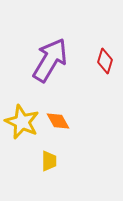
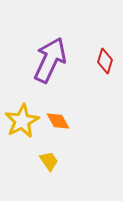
purple arrow: rotated 6 degrees counterclockwise
yellow star: moved 1 px up; rotated 20 degrees clockwise
yellow trapezoid: rotated 35 degrees counterclockwise
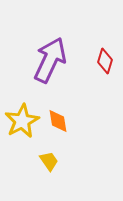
orange diamond: rotated 20 degrees clockwise
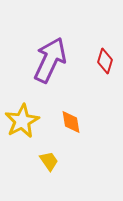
orange diamond: moved 13 px right, 1 px down
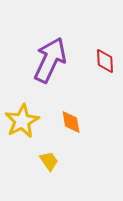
red diamond: rotated 20 degrees counterclockwise
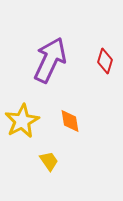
red diamond: rotated 20 degrees clockwise
orange diamond: moved 1 px left, 1 px up
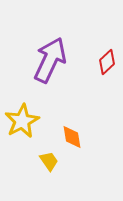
red diamond: moved 2 px right, 1 px down; rotated 30 degrees clockwise
orange diamond: moved 2 px right, 16 px down
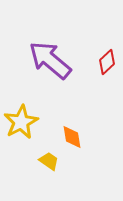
purple arrow: rotated 75 degrees counterclockwise
yellow star: moved 1 px left, 1 px down
yellow trapezoid: rotated 20 degrees counterclockwise
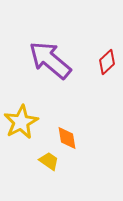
orange diamond: moved 5 px left, 1 px down
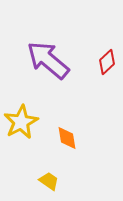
purple arrow: moved 2 px left
yellow trapezoid: moved 20 px down
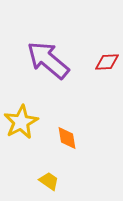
red diamond: rotated 40 degrees clockwise
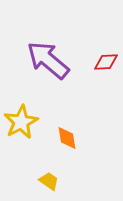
red diamond: moved 1 px left
